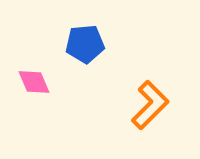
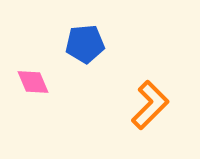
pink diamond: moved 1 px left
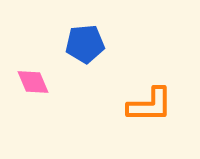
orange L-shape: rotated 45 degrees clockwise
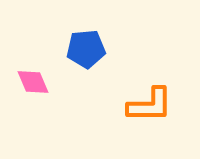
blue pentagon: moved 1 px right, 5 px down
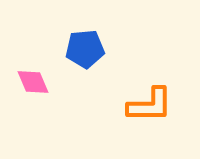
blue pentagon: moved 1 px left
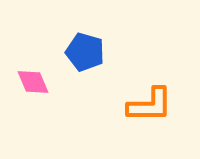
blue pentagon: moved 3 px down; rotated 21 degrees clockwise
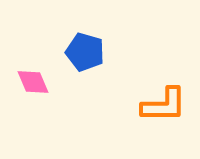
orange L-shape: moved 14 px right
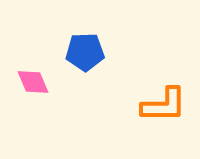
blue pentagon: rotated 18 degrees counterclockwise
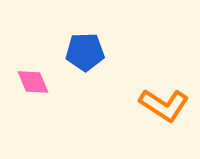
orange L-shape: rotated 33 degrees clockwise
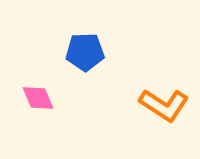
pink diamond: moved 5 px right, 16 px down
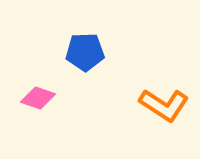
pink diamond: rotated 48 degrees counterclockwise
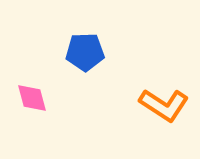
pink diamond: moved 6 px left; rotated 56 degrees clockwise
